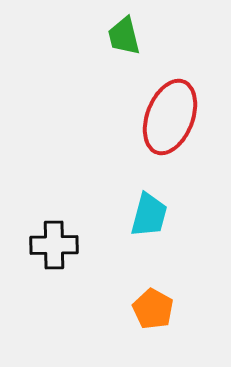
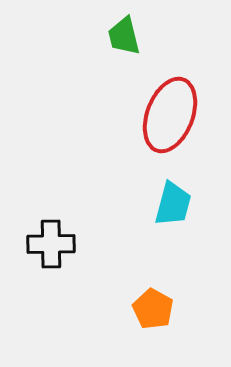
red ellipse: moved 2 px up
cyan trapezoid: moved 24 px right, 11 px up
black cross: moved 3 px left, 1 px up
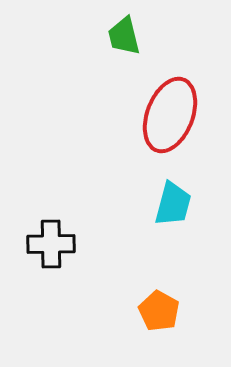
orange pentagon: moved 6 px right, 2 px down
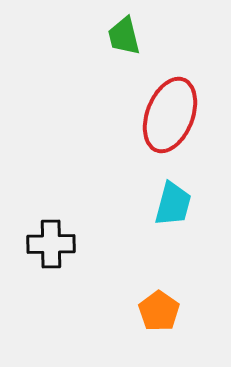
orange pentagon: rotated 6 degrees clockwise
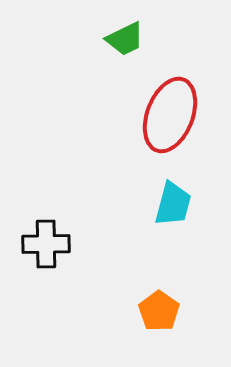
green trapezoid: moved 1 px right, 3 px down; rotated 102 degrees counterclockwise
black cross: moved 5 px left
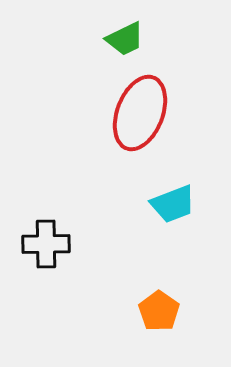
red ellipse: moved 30 px left, 2 px up
cyan trapezoid: rotated 54 degrees clockwise
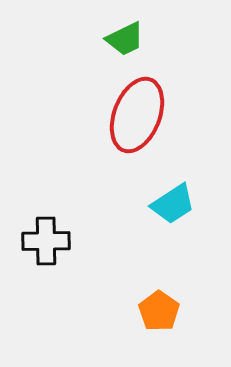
red ellipse: moved 3 px left, 2 px down
cyan trapezoid: rotated 12 degrees counterclockwise
black cross: moved 3 px up
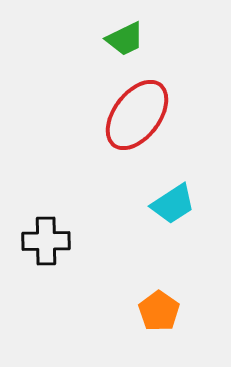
red ellipse: rotated 16 degrees clockwise
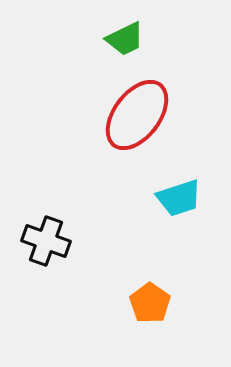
cyan trapezoid: moved 6 px right, 6 px up; rotated 15 degrees clockwise
black cross: rotated 21 degrees clockwise
orange pentagon: moved 9 px left, 8 px up
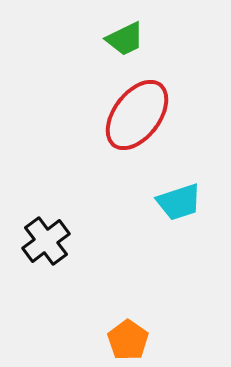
cyan trapezoid: moved 4 px down
black cross: rotated 33 degrees clockwise
orange pentagon: moved 22 px left, 37 px down
